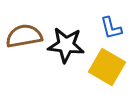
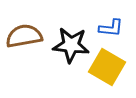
blue L-shape: rotated 70 degrees counterclockwise
black star: moved 5 px right
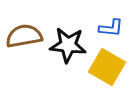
black star: moved 3 px left
